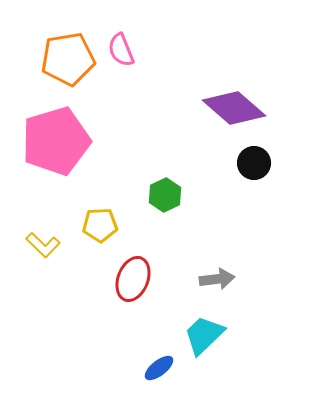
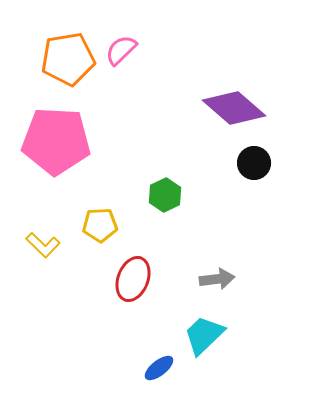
pink semicircle: rotated 68 degrees clockwise
pink pentagon: rotated 20 degrees clockwise
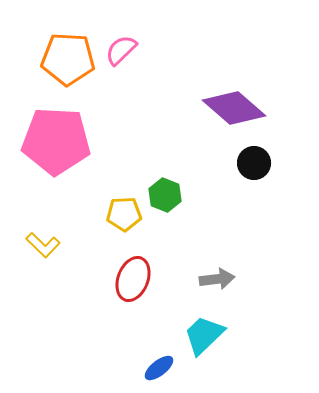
orange pentagon: rotated 12 degrees clockwise
green hexagon: rotated 12 degrees counterclockwise
yellow pentagon: moved 24 px right, 11 px up
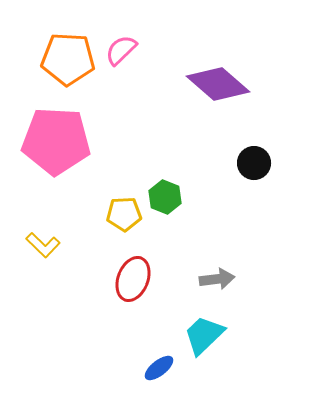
purple diamond: moved 16 px left, 24 px up
green hexagon: moved 2 px down
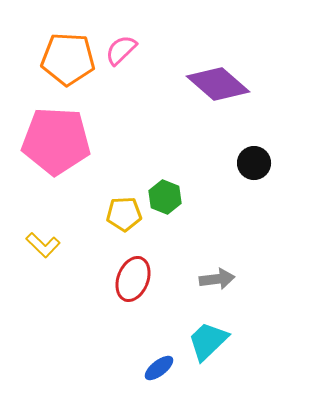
cyan trapezoid: moved 4 px right, 6 px down
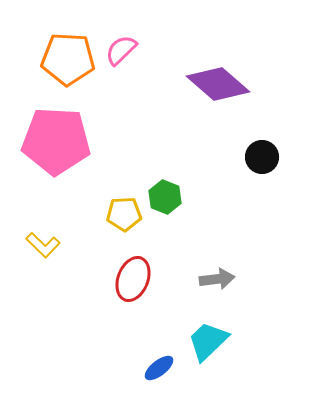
black circle: moved 8 px right, 6 px up
